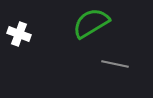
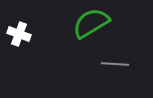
gray line: rotated 8 degrees counterclockwise
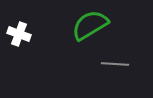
green semicircle: moved 1 px left, 2 px down
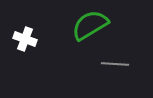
white cross: moved 6 px right, 5 px down
